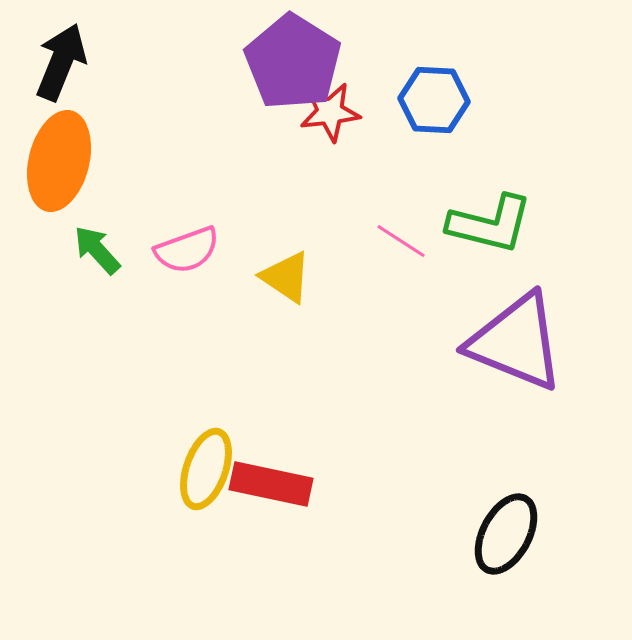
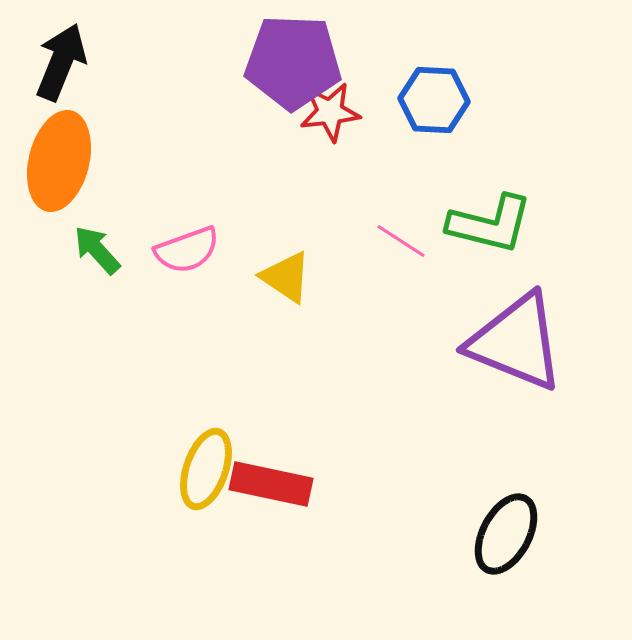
purple pentagon: rotated 30 degrees counterclockwise
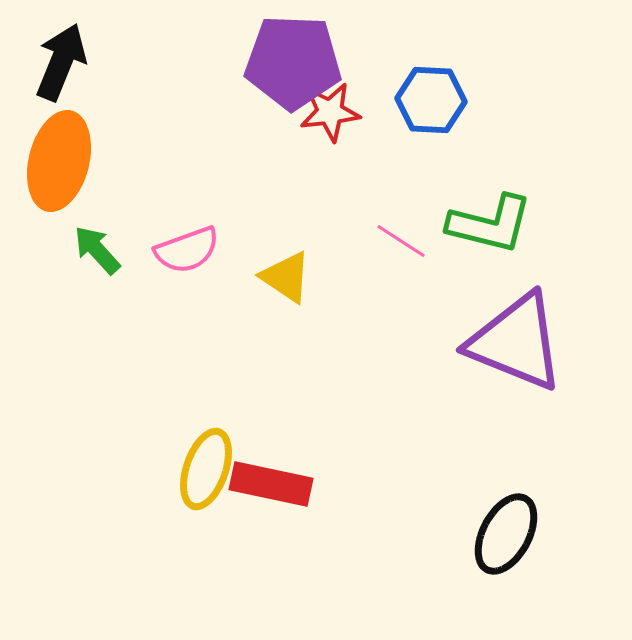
blue hexagon: moved 3 px left
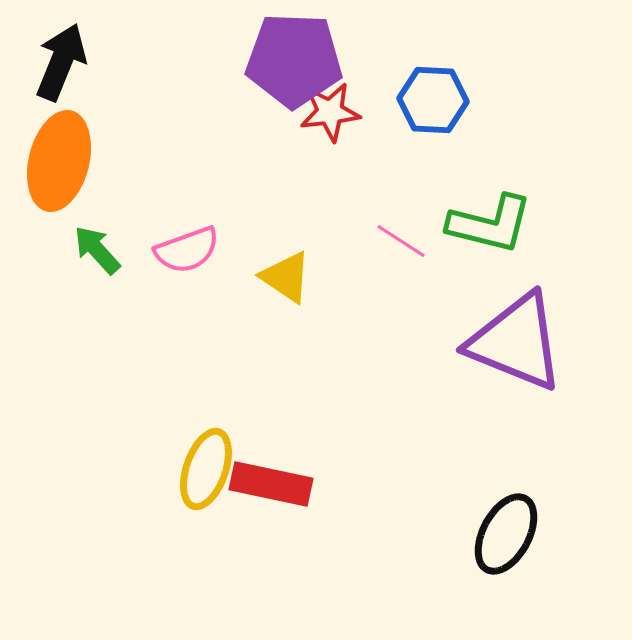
purple pentagon: moved 1 px right, 2 px up
blue hexagon: moved 2 px right
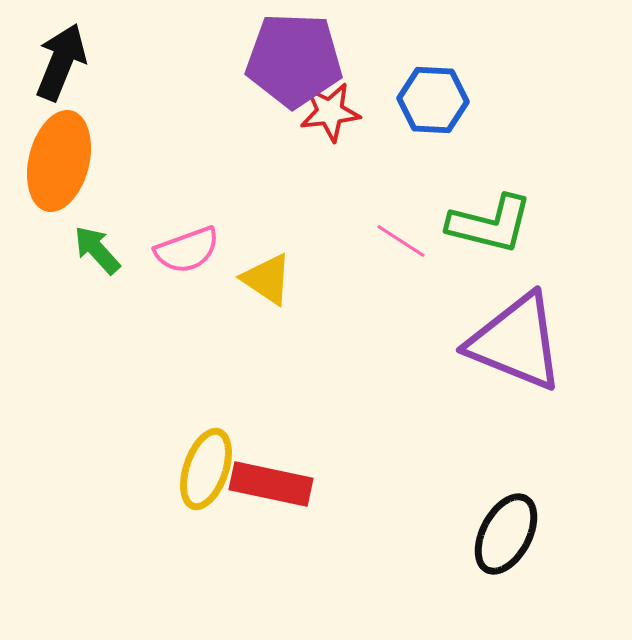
yellow triangle: moved 19 px left, 2 px down
